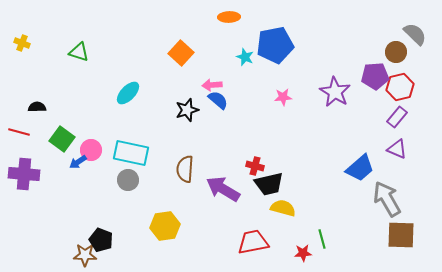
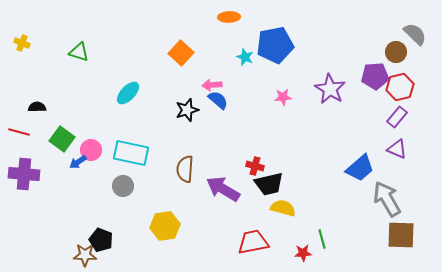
purple star: moved 5 px left, 3 px up
gray circle: moved 5 px left, 6 px down
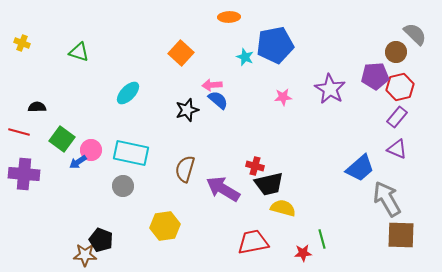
brown semicircle: rotated 12 degrees clockwise
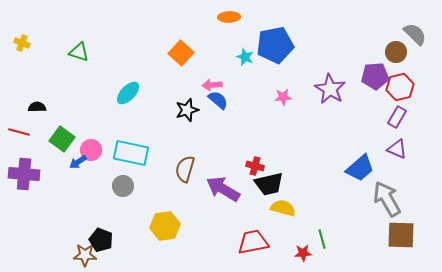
purple rectangle: rotated 10 degrees counterclockwise
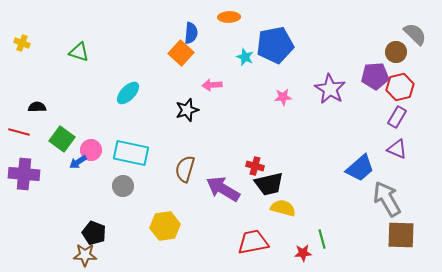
blue semicircle: moved 27 px left, 67 px up; rotated 55 degrees clockwise
black pentagon: moved 7 px left, 7 px up
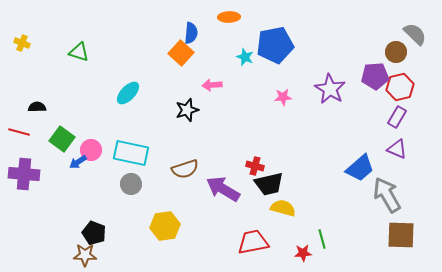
brown semicircle: rotated 124 degrees counterclockwise
gray circle: moved 8 px right, 2 px up
gray arrow: moved 4 px up
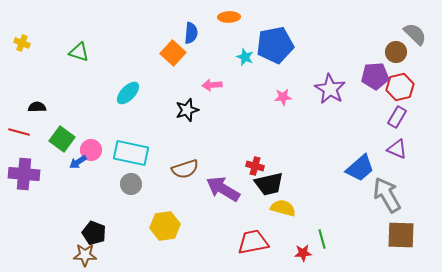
orange square: moved 8 px left
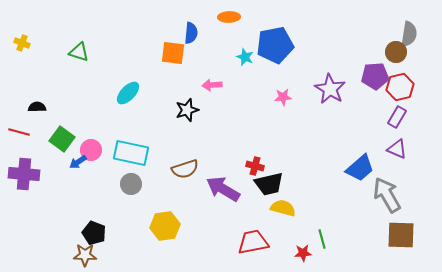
gray semicircle: moved 6 px left; rotated 55 degrees clockwise
orange square: rotated 35 degrees counterclockwise
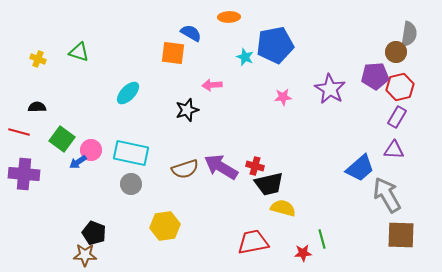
blue semicircle: rotated 65 degrees counterclockwise
yellow cross: moved 16 px right, 16 px down
purple triangle: moved 3 px left, 1 px down; rotated 20 degrees counterclockwise
purple arrow: moved 2 px left, 22 px up
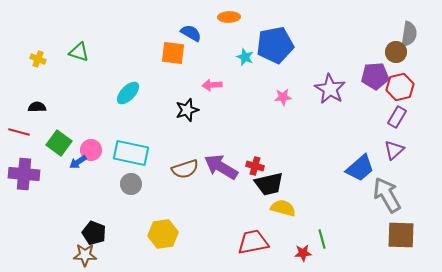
green square: moved 3 px left, 4 px down
purple triangle: rotated 45 degrees counterclockwise
yellow hexagon: moved 2 px left, 8 px down
